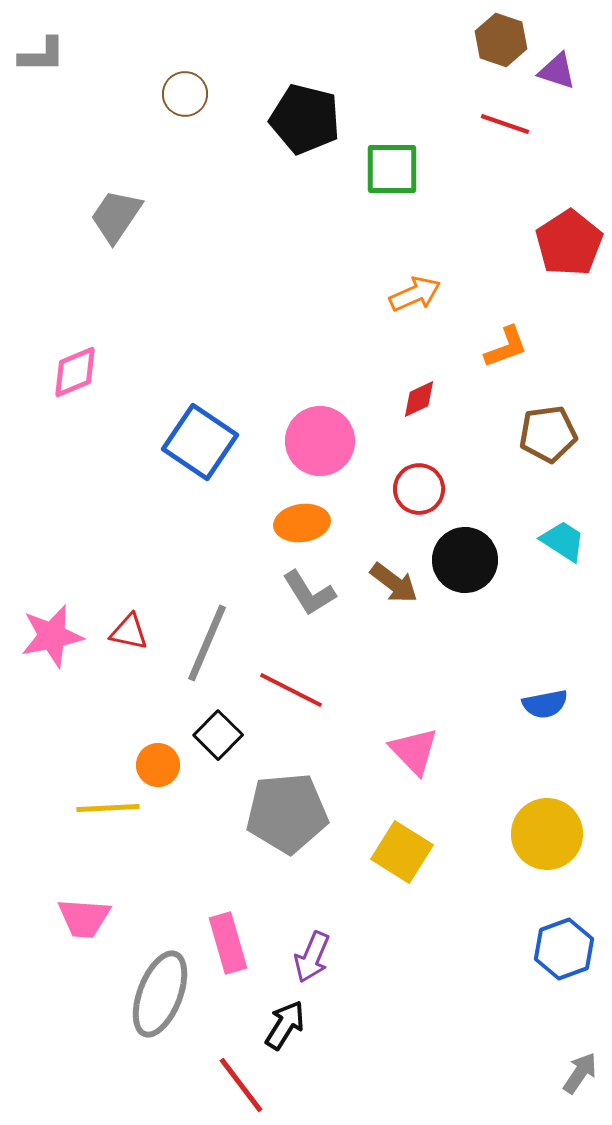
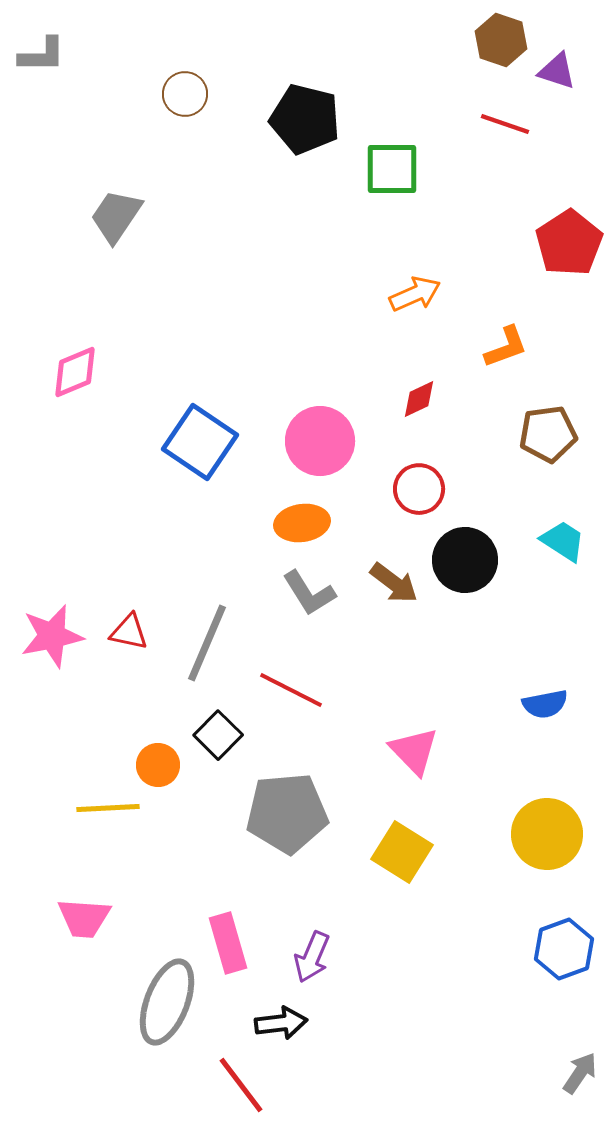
gray ellipse at (160, 994): moved 7 px right, 8 px down
black arrow at (285, 1025): moved 4 px left, 2 px up; rotated 51 degrees clockwise
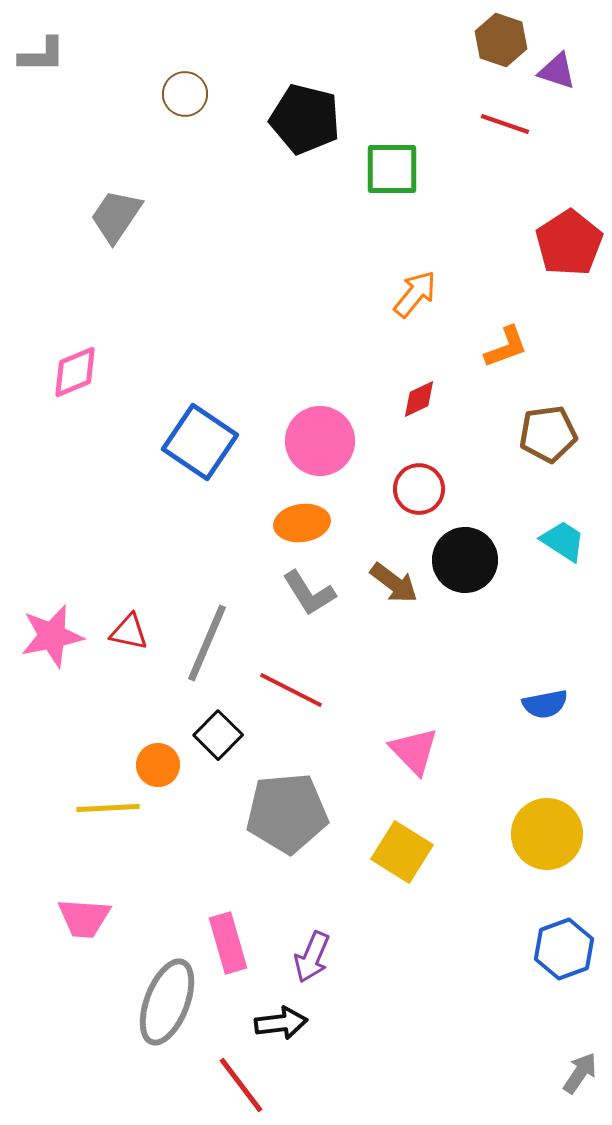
orange arrow at (415, 294): rotated 27 degrees counterclockwise
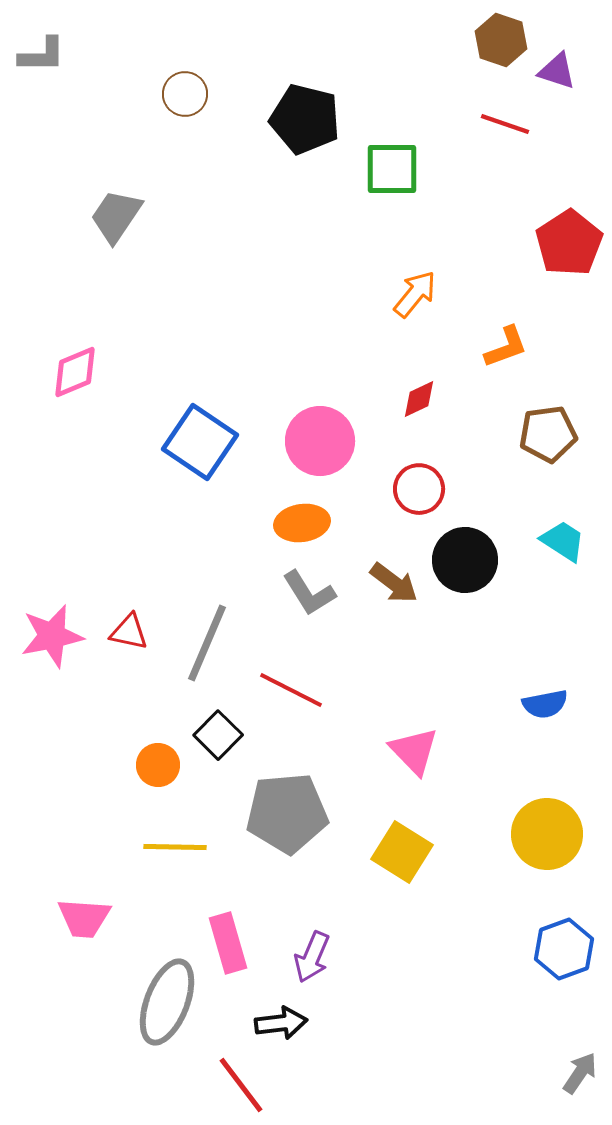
yellow line at (108, 808): moved 67 px right, 39 px down; rotated 4 degrees clockwise
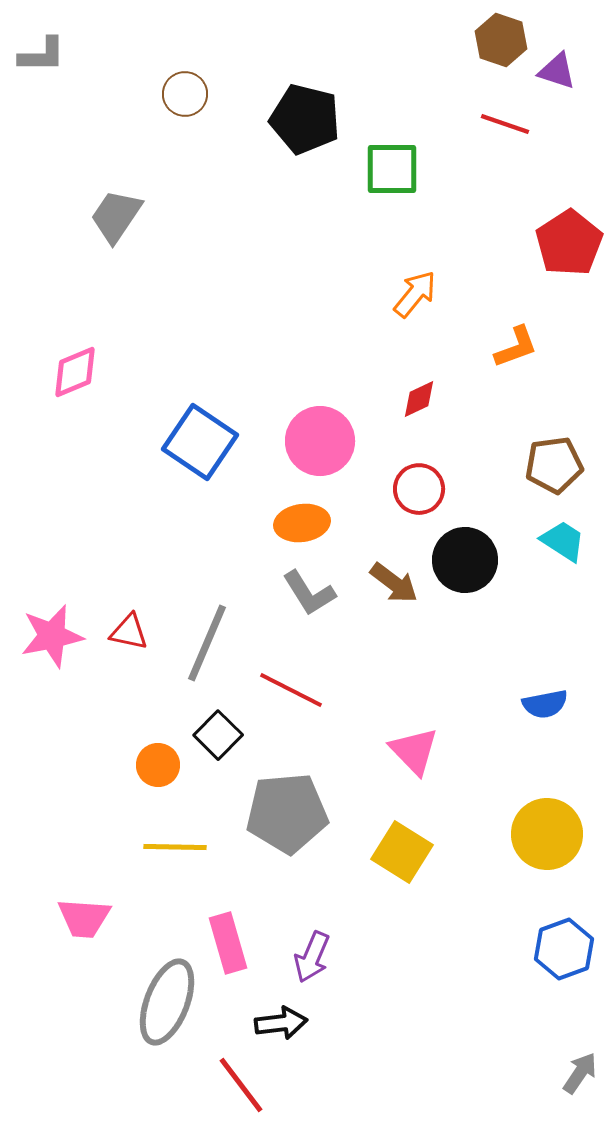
orange L-shape at (506, 347): moved 10 px right
brown pentagon at (548, 434): moved 6 px right, 31 px down
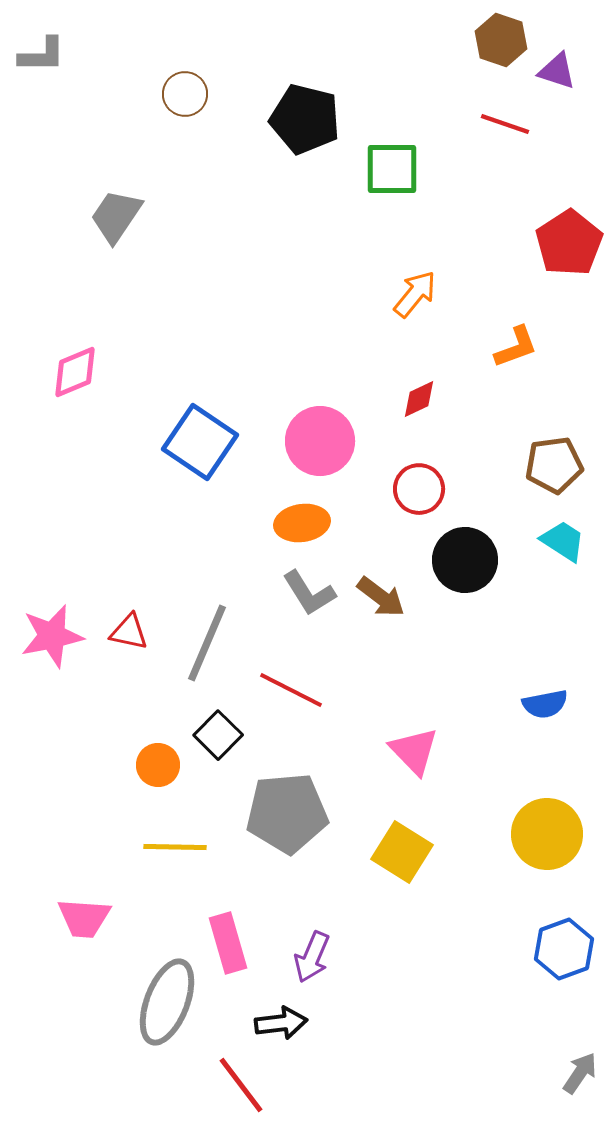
brown arrow at (394, 583): moved 13 px left, 14 px down
